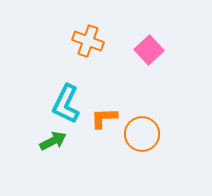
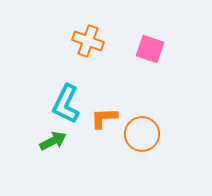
pink square: moved 1 px right, 1 px up; rotated 28 degrees counterclockwise
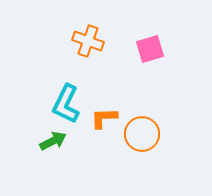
pink square: rotated 36 degrees counterclockwise
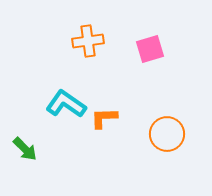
orange cross: rotated 28 degrees counterclockwise
cyan L-shape: rotated 99 degrees clockwise
orange circle: moved 25 px right
green arrow: moved 28 px left, 8 px down; rotated 72 degrees clockwise
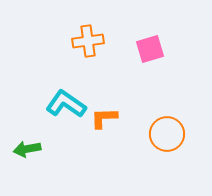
green arrow: moved 2 px right; rotated 124 degrees clockwise
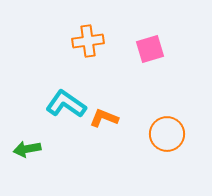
orange L-shape: rotated 24 degrees clockwise
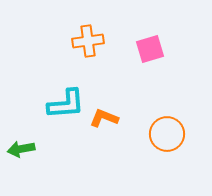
cyan L-shape: rotated 141 degrees clockwise
green arrow: moved 6 px left
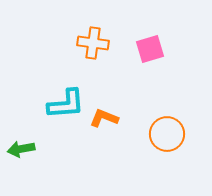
orange cross: moved 5 px right, 2 px down; rotated 16 degrees clockwise
